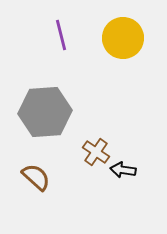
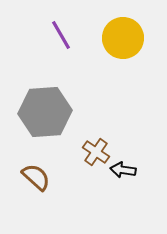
purple line: rotated 16 degrees counterclockwise
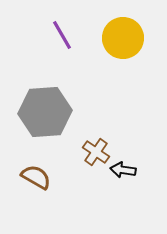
purple line: moved 1 px right
brown semicircle: rotated 12 degrees counterclockwise
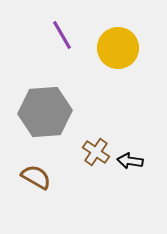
yellow circle: moved 5 px left, 10 px down
black arrow: moved 7 px right, 9 px up
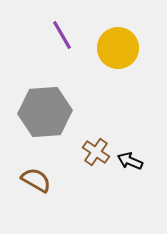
black arrow: rotated 15 degrees clockwise
brown semicircle: moved 3 px down
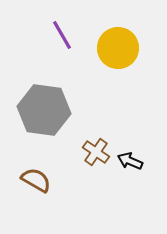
gray hexagon: moved 1 px left, 2 px up; rotated 12 degrees clockwise
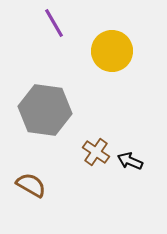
purple line: moved 8 px left, 12 px up
yellow circle: moved 6 px left, 3 px down
gray hexagon: moved 1 px right
brown semicircle: moved 5 px left, 5 px down
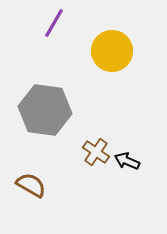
purple line: rotated 60 degrees clockwise
black arrow: moved 3 px left
